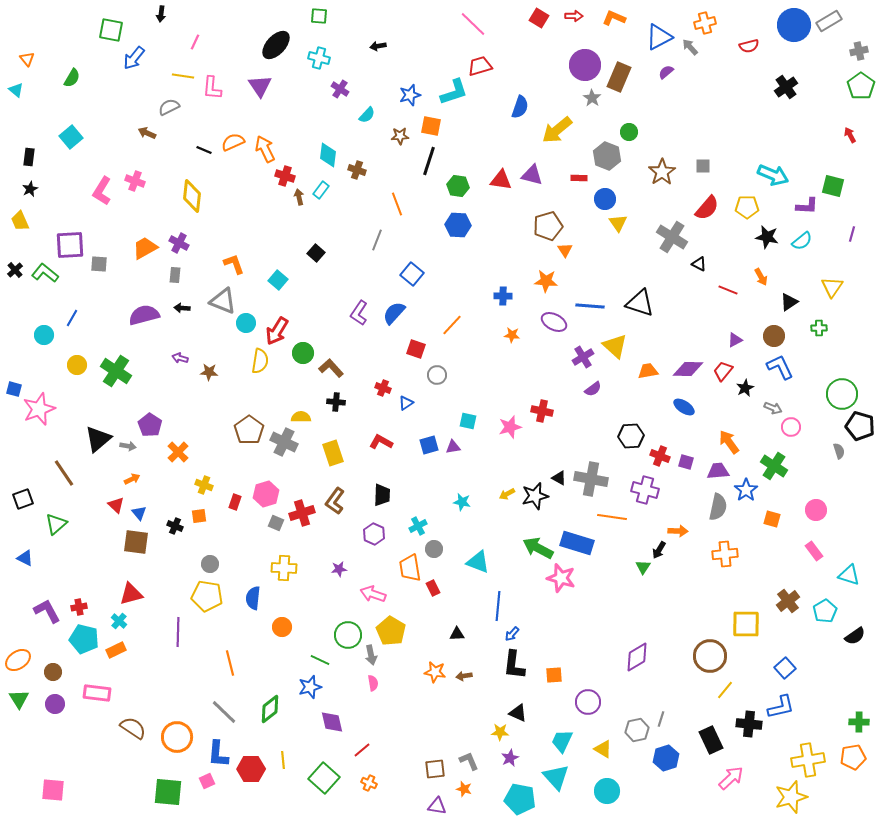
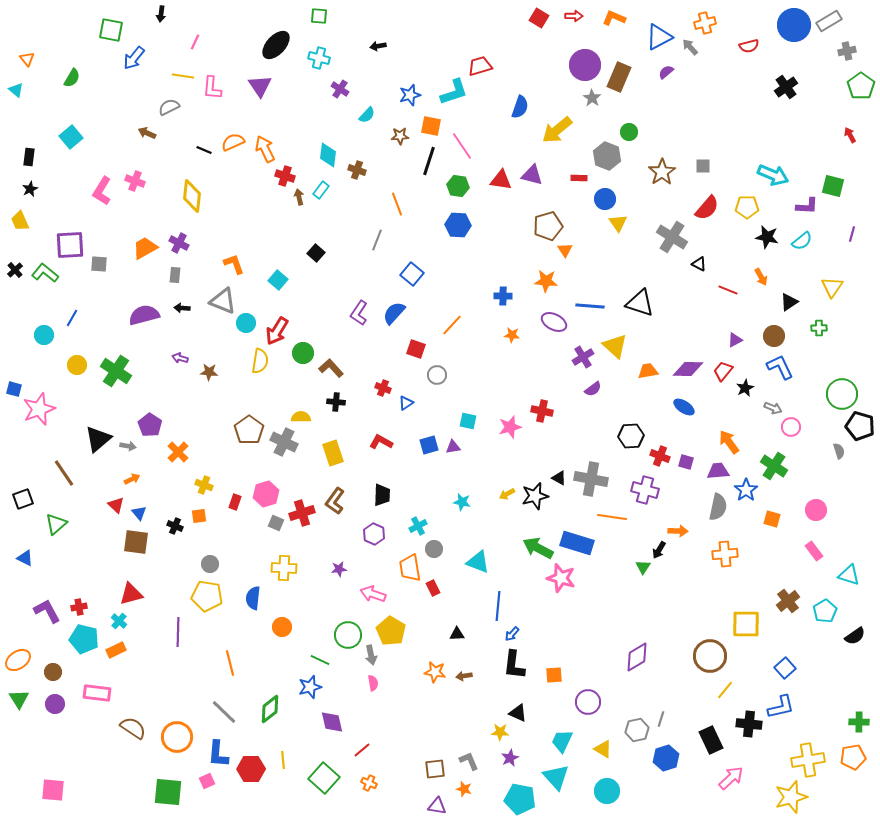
pink line at (473, 24): moved 11 px left, 122 px down; rotated 12 degrees clockwise
gray cross at (859, 51): moved 12 px left
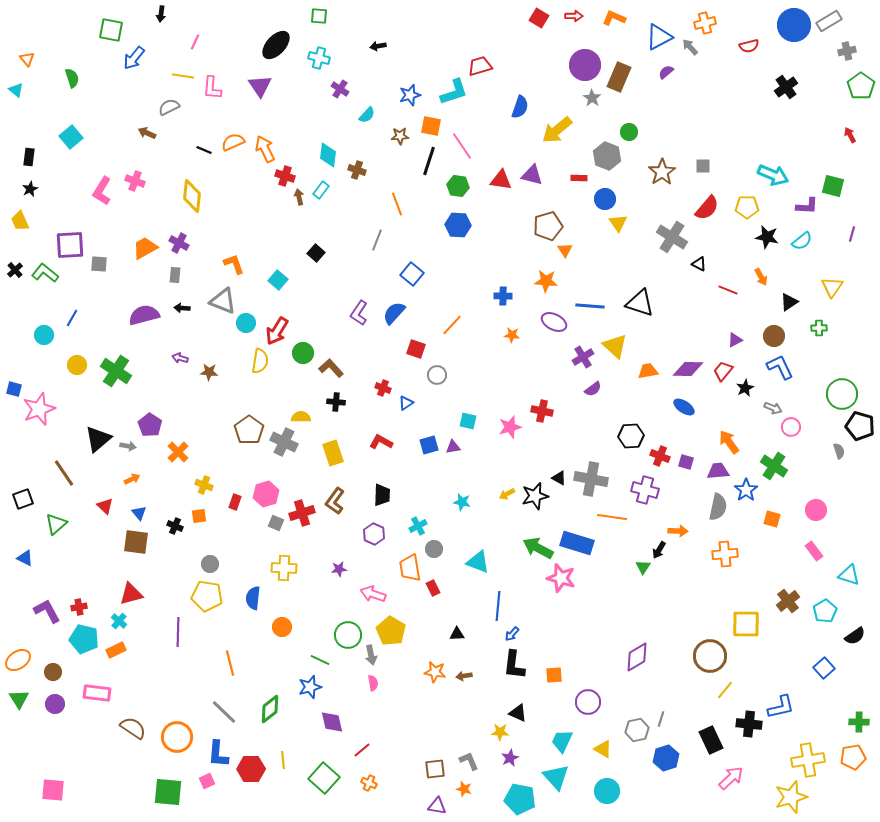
green semicircle at (72, 78): rotated 48 degrees counterclockwise
red triangle at (116, 505): moved 11 px left, 1 px down
blue square at (785, 668): moved 39 px right
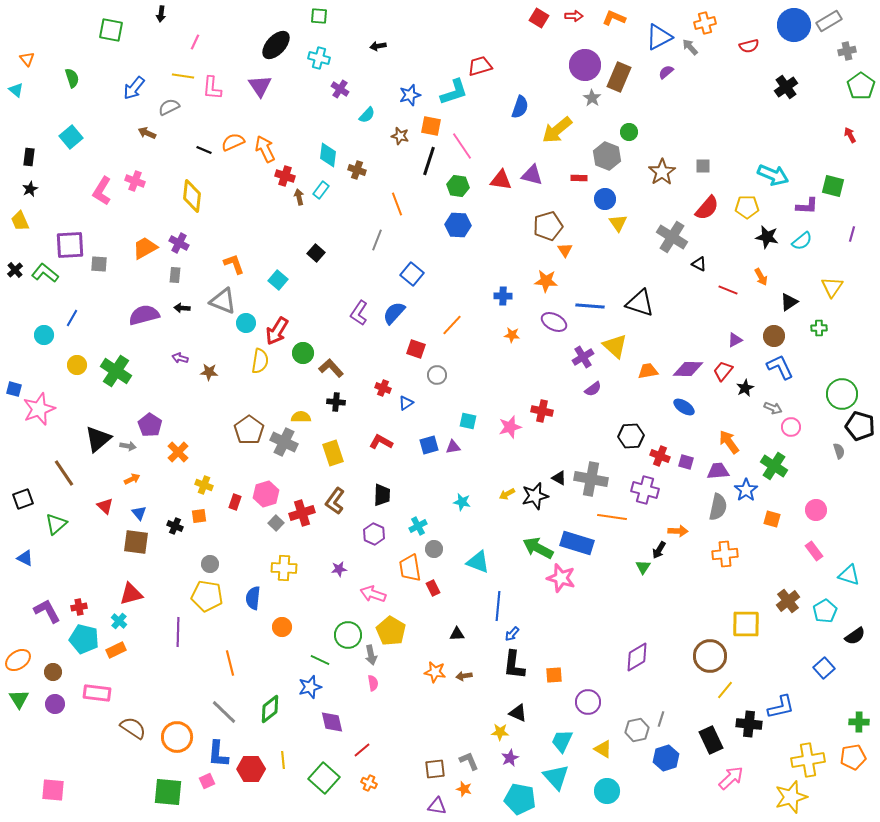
blue arrow at (134, 58): moved 30 px down
brown star at (400, 136): rotated 18 degrees clockwise
gray square at (276, 523): rotated 21 degrees clockwise
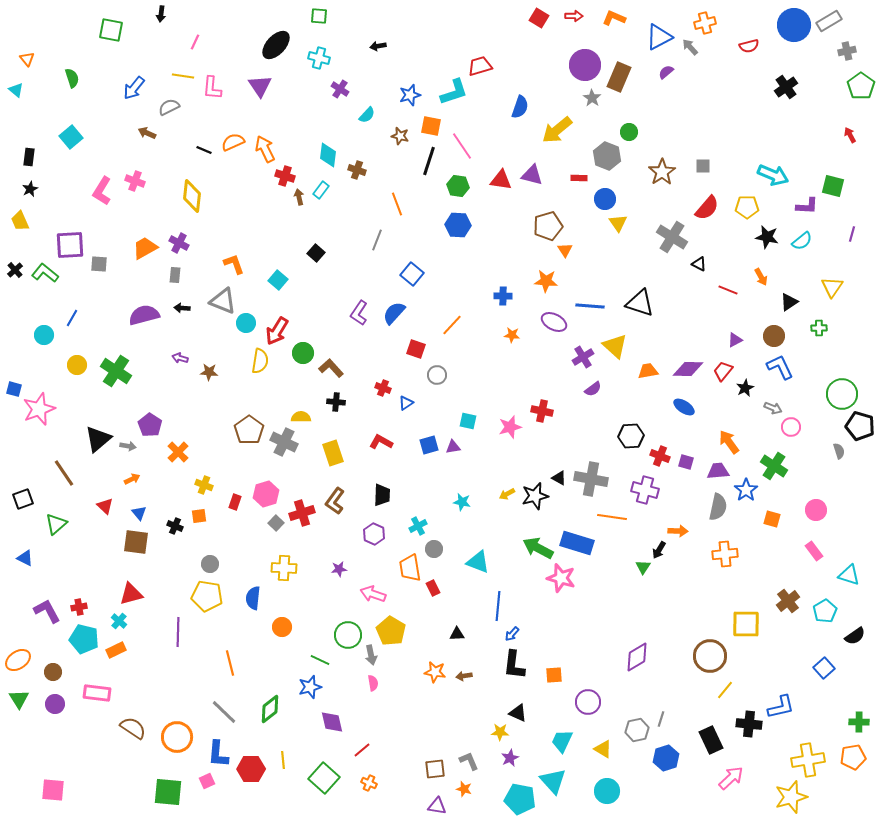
cyan triangle at (556, 777): moved 3 px left, 4 px down
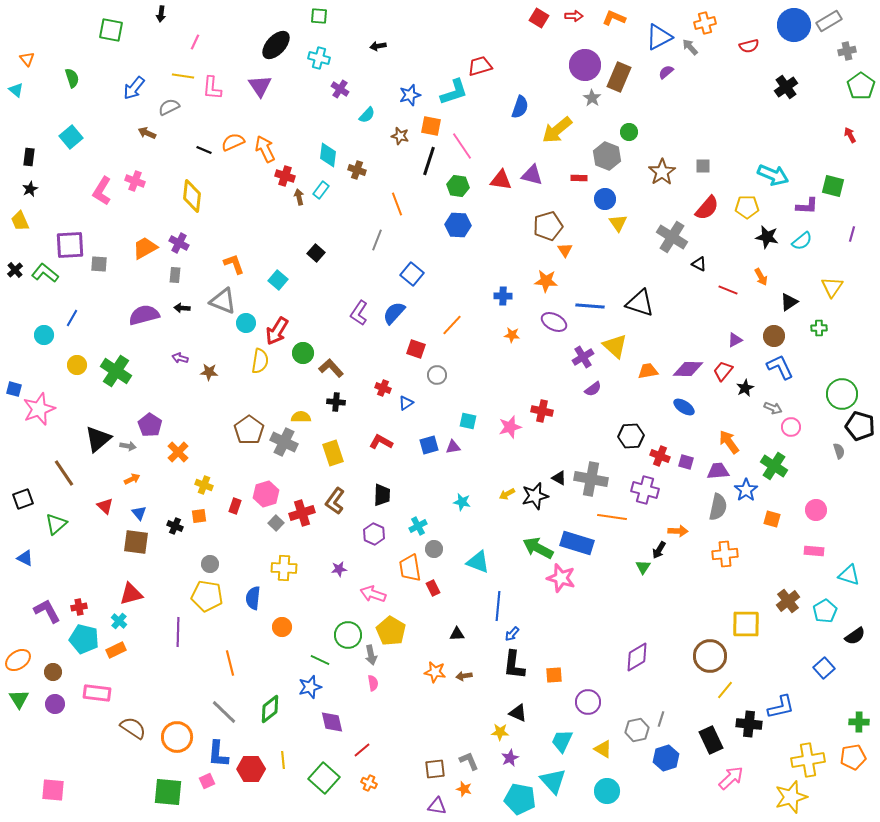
red rectangle at (235, 502): moved 4 px down
pink rectangle at (814, 551): rotated 48 degrees counterclockwise
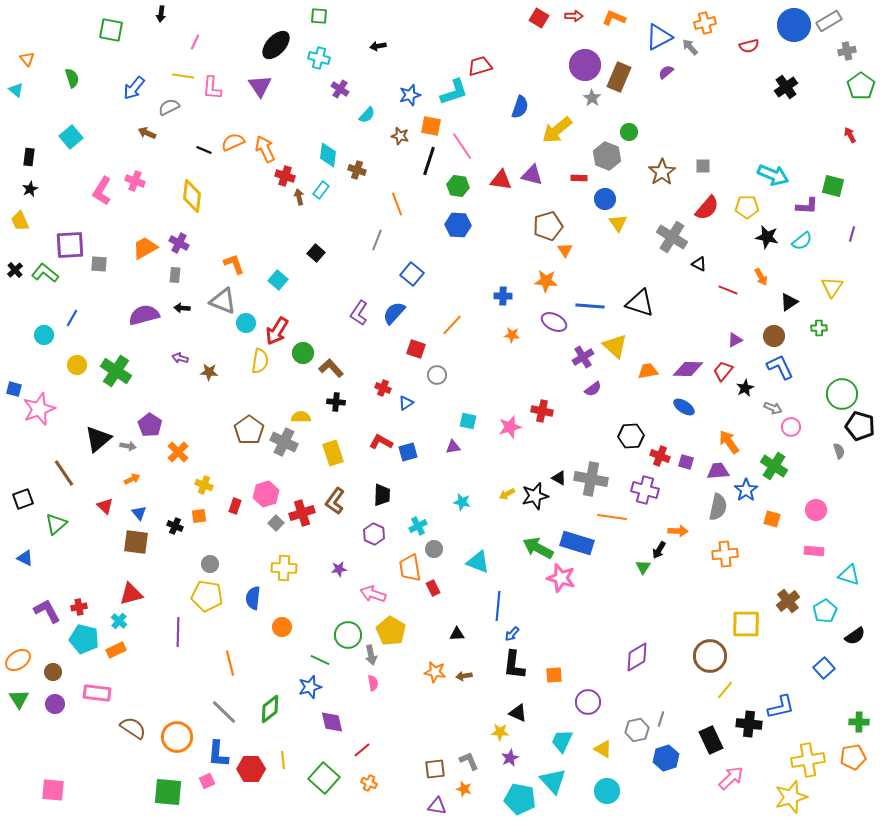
blue square at (429, 445): moved 21 px left, 7 px down
